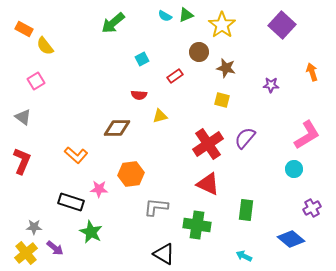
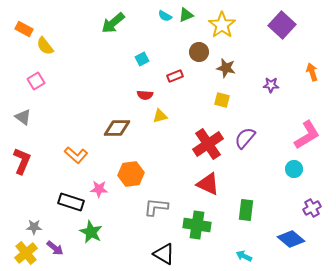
red rectangle: rotated 14 degrees clockwise
red semicircle: moved 6 px right
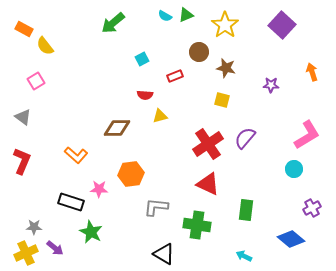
yellow star: moved 3 px right
yellow cross: rotated 15 degrees clockwise
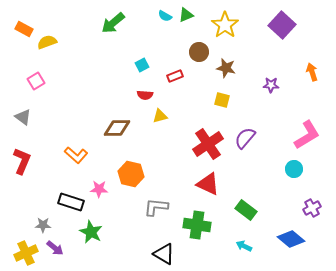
yellow semicircle: moved 2 px right, 4 px up; rotated 108 degrees clockwise
cyan square: moved 6 px down
orange hexagon: rotated 20 degrees clockwise
green rectangle: rotated 60 degrees counterclockwise
gray star: moved 9 px right, 2 px up
cyan arrow: moved 10 px up
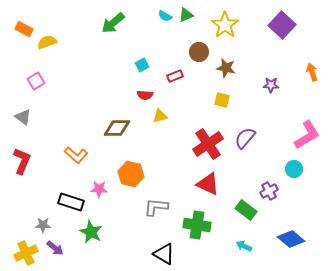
purple cross: moved 43 px left, 17 px up
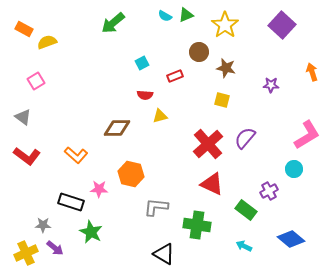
cyan square: moved 2 px up
red cross: rotated 8 degrees counterclockwise
red L-shape: moved 5 px right, 5 px up; rotated 104 degrees clockwise
red triangle: moved 4 px right
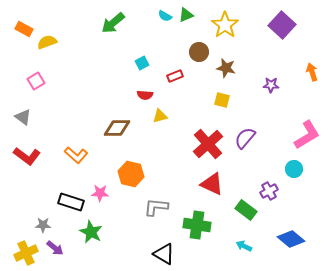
pink star: moved 1 px right, 4 px down
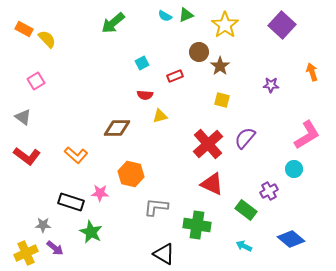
yellow semicircle: moved 3 px up; rotated 66 degrees clockwise
brown star: moved 6 px left, 2 px up; rotated 24 degrees clockwise
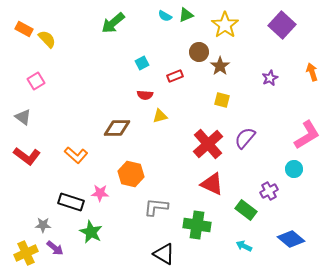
purple star: moved 1 px left, 7 px up; rotated 28 degrees counterclockwise
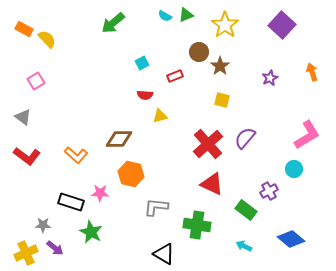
brown diamond: moved 2 px right, 11 px down
